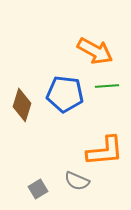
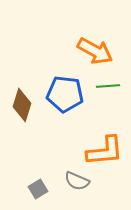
green line: moved 1 px right
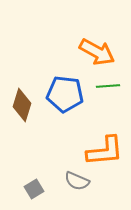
orange arrow: moved 2 px right, 1 px down
gray square: moved 4 px left
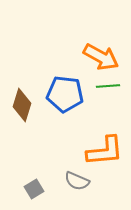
orange arrow: moved 4 px right, 5 px down
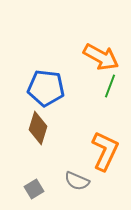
green line: moved 2 px right; rotated 65 degrees counterclockwise
blue pentagon: moved 19 px left, 6 px up
brown diamond: moved 16 px right, 23 px down
orange L-shape: rotated 60 degrees counterclockwise
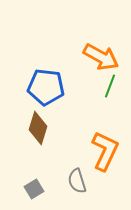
blue pentagon: moved 1 px up
gray semicircle: rotated 50 degrees clockwise
